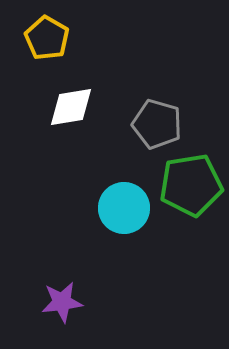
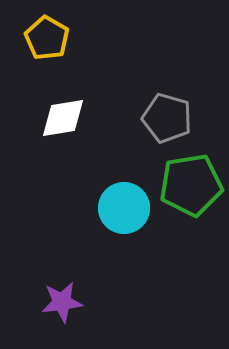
white diamond: moved 8 px left, 11 px down
gray pentagon: moved 10 px right, 6 px up
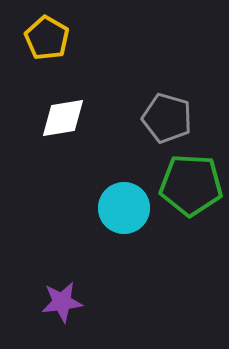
green pentagon: rotated 12 degrees clockwise
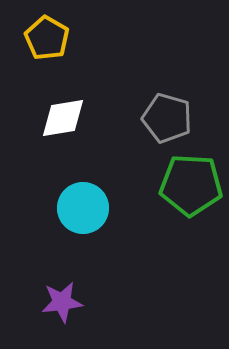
cyan circle: moved 41 px left
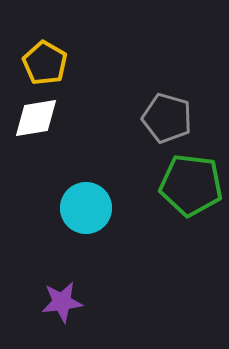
yellow pentagon: moved 2 px left, 25 px down
white diamond: moved 27 px left
green pentagon: rotated 4 degrees clockwise
cyan circle: moved 3 px right
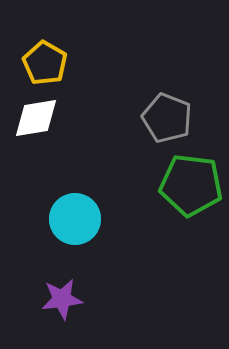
gray pentagon: rotated 6 degrees clockwise
cyan circle: moved 11 px left, 11 px down
purple star: moved 3 px up
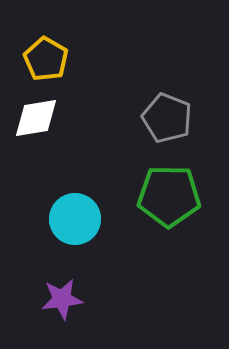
yellow pentagon: moved 1 px right, 4 px up
green pentagon: moved 22 px left, 11 px down; rotated 6 degrees counterclockwise
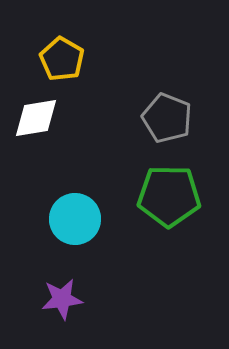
yellow pentagon: moved 16 px right
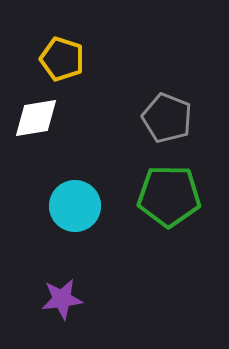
yellow pentagon: rotated 12 degrees counterclockwise
cyan circle: moved 13 px up
